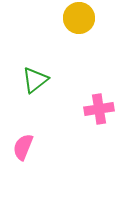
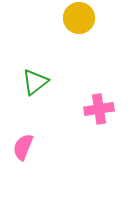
green triangle: moved 2 px down
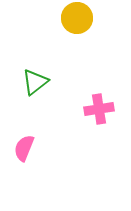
yellow circle: moved 2 px left
pink semicircle: moved 1 px right, 1 px down
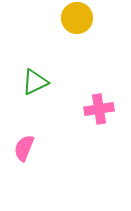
green triangle: rotated 12 degrees clockwise
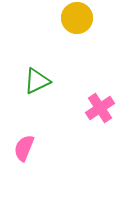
green triangle: moved 2 px right, 1 px up
pink cross: moved 1 px right, 1 px up; rotated 24 degrees counterclockwise
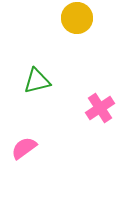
green triangle: rotated 12 degrees clockwise
pink semicircle: rotated 32 degrees clockwise
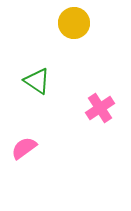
yellow circle: moved 3 px left, 5 px down
green triangle: rotated 48 degrees clockwise
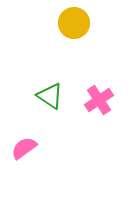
green triangle: moved 13 px right, 15 px down
pink cross: moved 1 px left, 8 px up
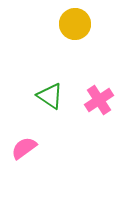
yellow circle: moved 1 px right, 1 px down
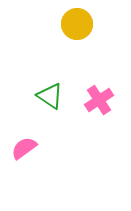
yellow circle: moved 2 px right
